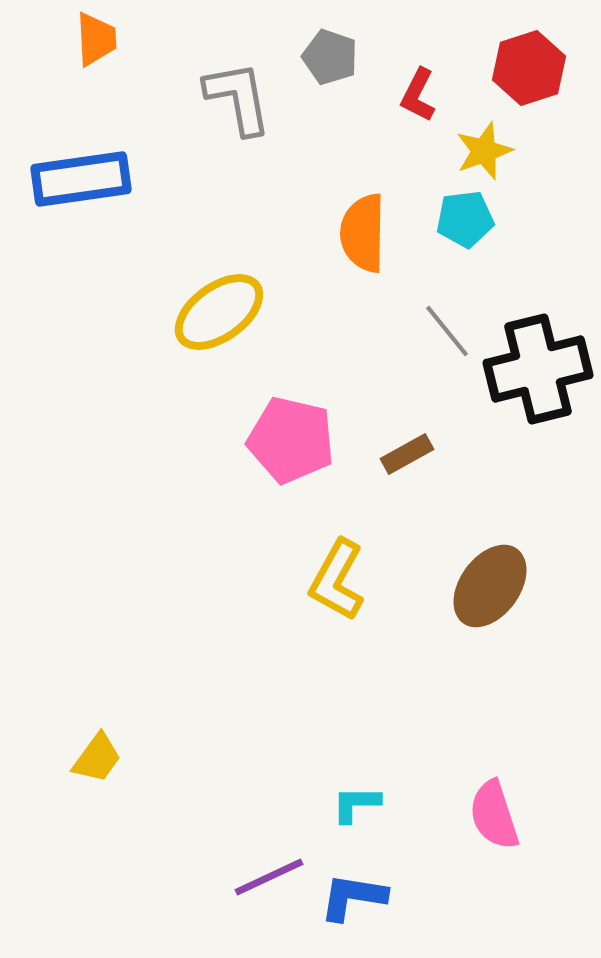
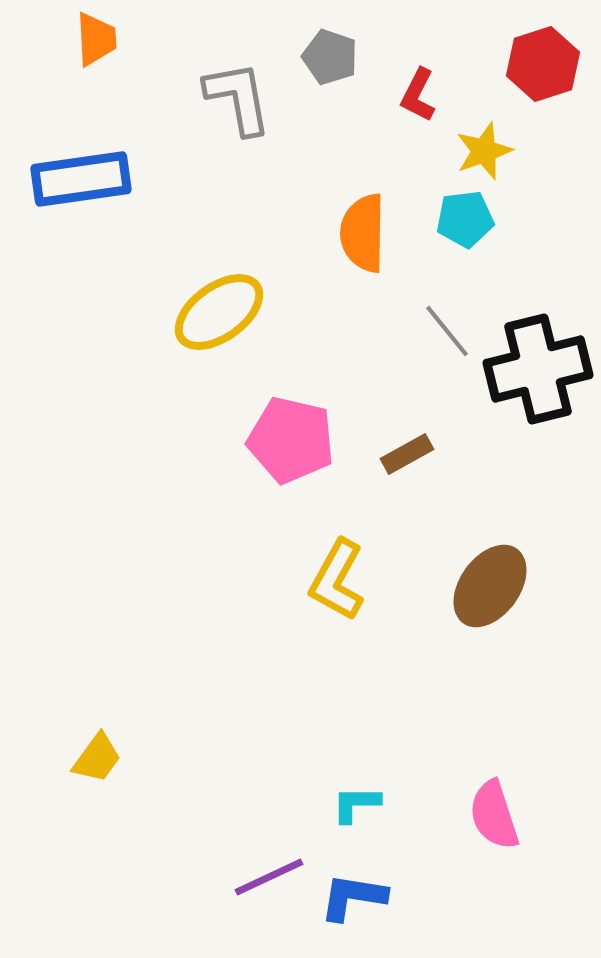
red hexagon: moved 14 px right, 4 px up
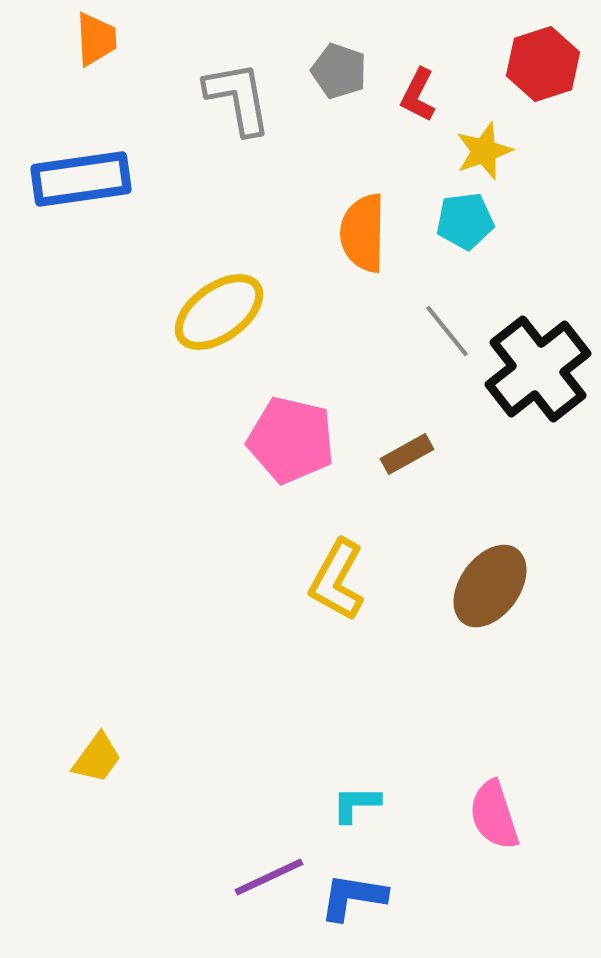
gray pentagon: moved 9 px right, 14 px down
cyan pentagon: moved 2 px down
black cross: rotated 24 degrees counterclockwise
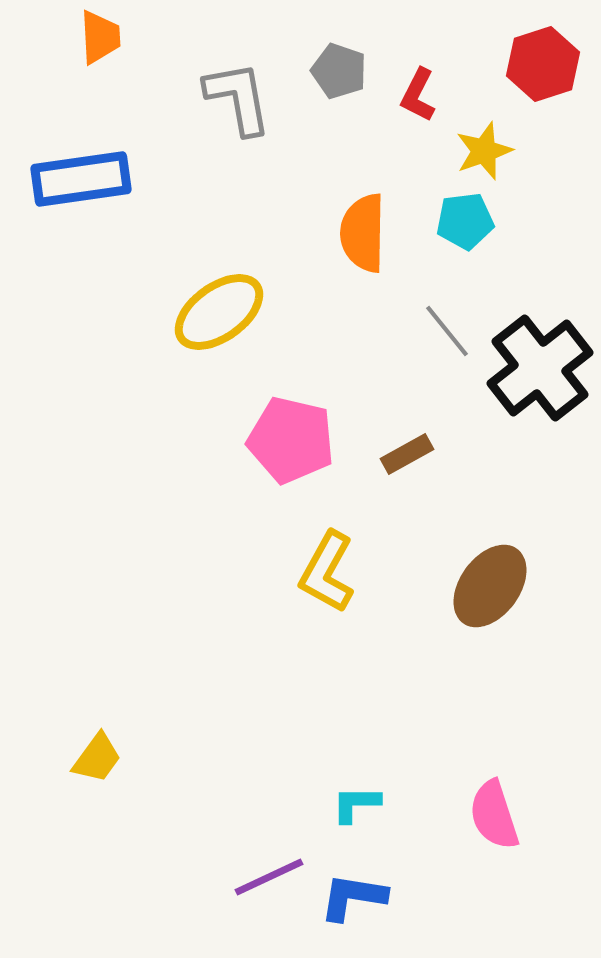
orange trapezoid: moved 4 px right, 2 px up
black cross: moved 2 px right, 1 px up
yellow L-shape: moved 10 px left, 8 px up
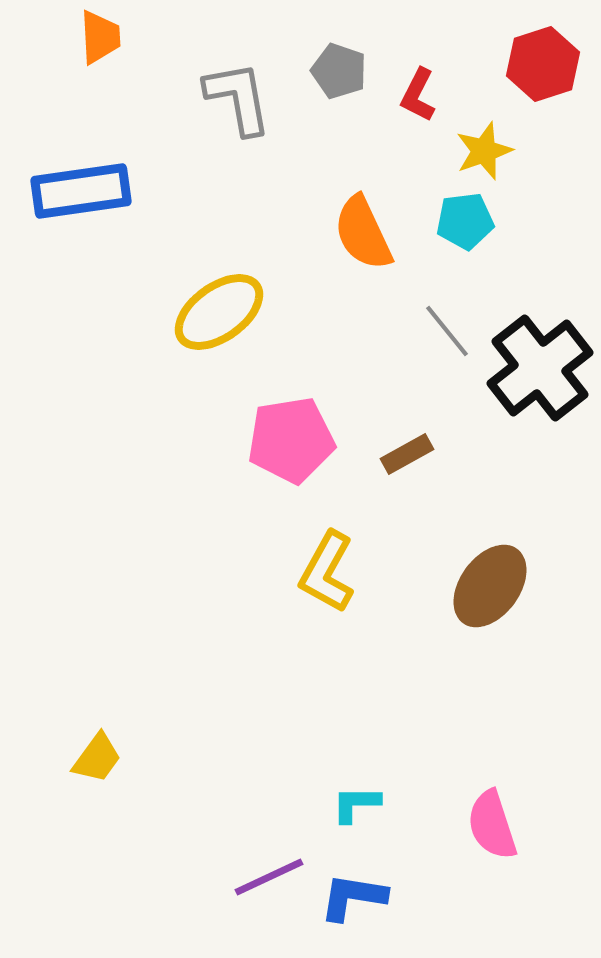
blue rectangle: moved 12 px down
orange semicircle: rotated 26 degrees counterclockwise
pink pentagon: rotated 22 degrees counterclockwise
pink semicircle: moved 2 px left, 10 px down
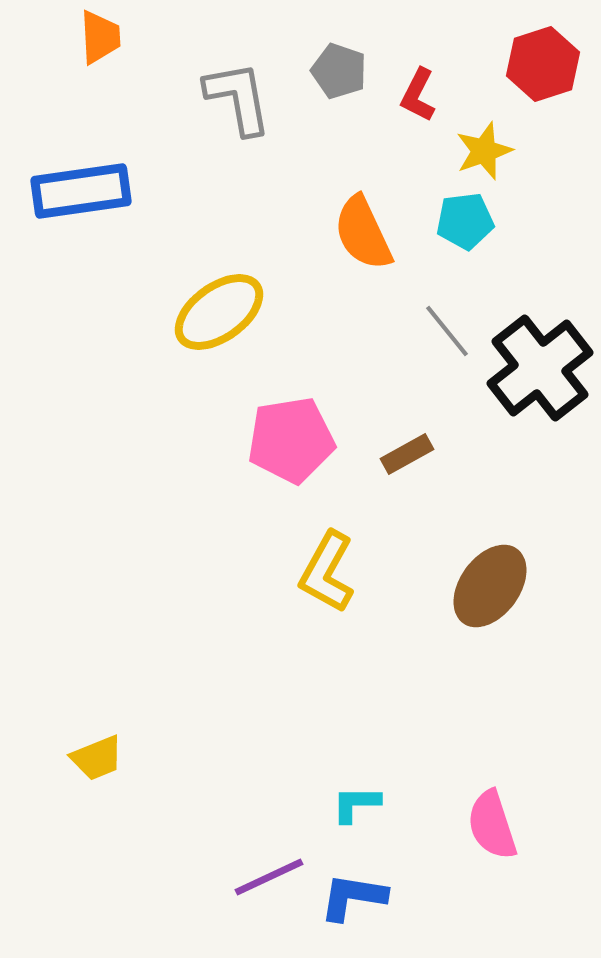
yellow trapezoid: rotated 32 degrees clockwise
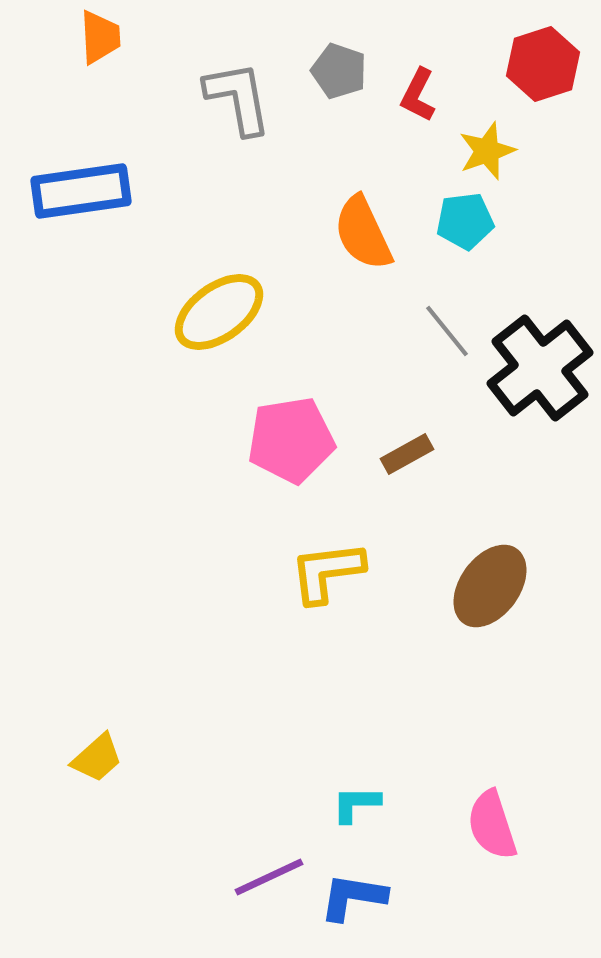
yellow star: moved 3 px right
yellow L-shape: rotated 54 degrees clockwise
yellow trapezoid: rotated 20 degrees counterclockwise
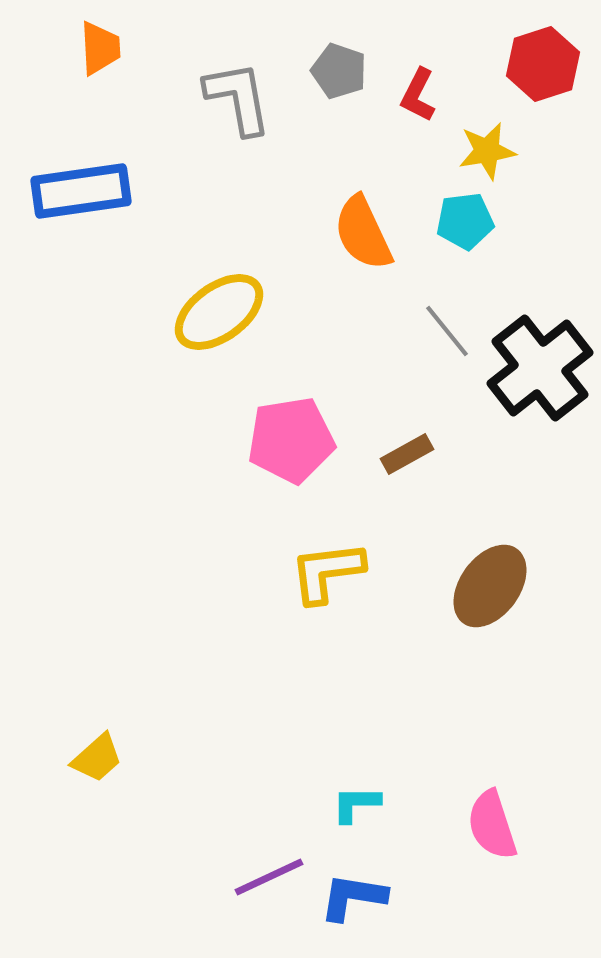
orange trapezoid: moved 11 px down
yellow star: rotated 10 degrees clockwise
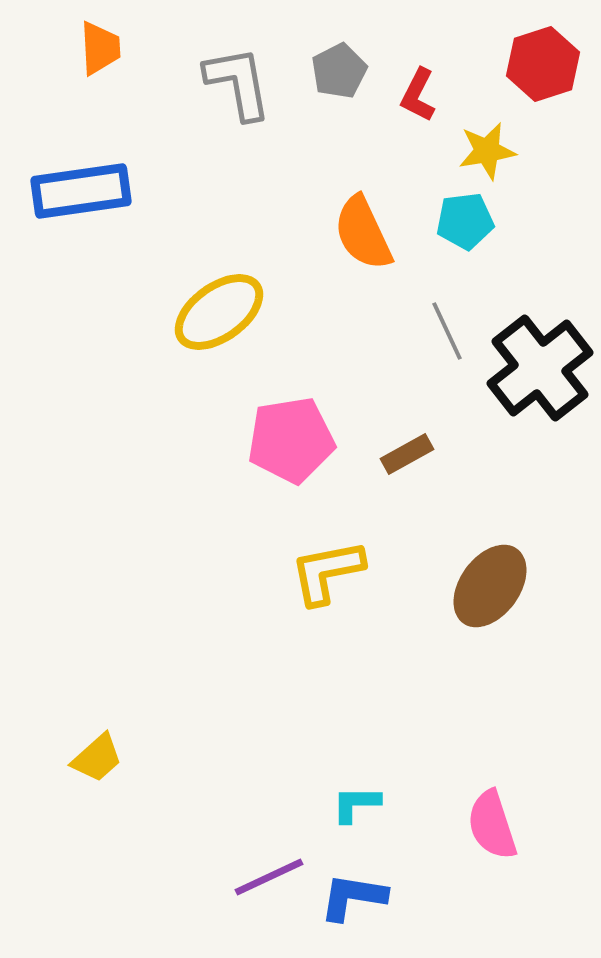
gray pentagon: rotated 26 degrees clockwise
gray L-shape: moved 15 px up
gray line: rotated 14 degrees clockwise
yellow L-shape: rotated 4 degrees counterclockwise
